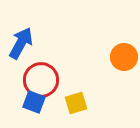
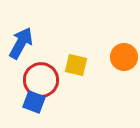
yellow square: moved 38 px up; rotated 30 degrees clockwise
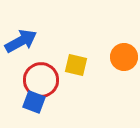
blue arrow: moved 2 px up; rotated 32 degrees clockwise
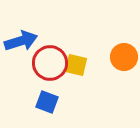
blue arrow: rotated 12 degrees clockwise
red circle: moved 9 px right, 17 px up
blue square: moved 13 px right
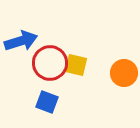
orange circle: moved 16 px down
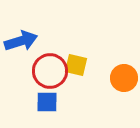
red circle: moved 8 px down
orange circle: moved 5 px down
blue square: rotated 20 degrees counterclockwise
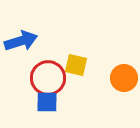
red circle: moved 2 px left, 7 px down
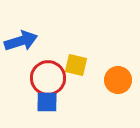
orange circle: moved 6 px left, 2 px down
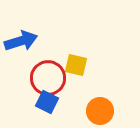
orange circle: moved 18 px left, 31 px down
blue square: rotated 25 degrees clockwise
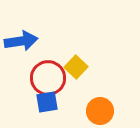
blue arrow: rotated 8 degrees clockwise
yellow square: moved 2 px down; rotated 30 degrees clockwise
blue square: rotated 35 degrees counterclockwise
